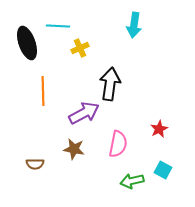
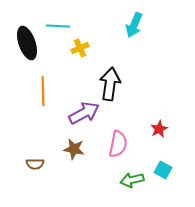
cyan arrow: rotated 15 degrees clockwise
green arrow: moved 1 px up
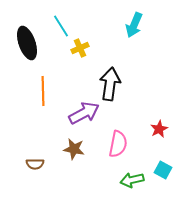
cyan line: moved 3 px right; rotated 55 degrees clockwise
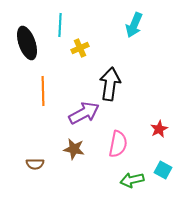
cyan line: moved 1 px left, 1 px up; rotated 35 degrees clockwise
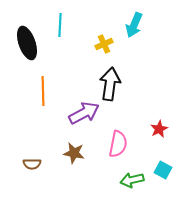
yellow cross: moved 24 px right, 4 px up
brown star: moved 4 px down
brown semicircle: moved 3 px left
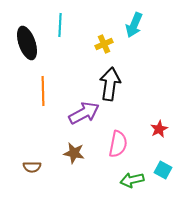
brown semicircle: moved 3 px down
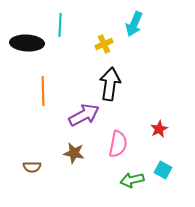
cyan arrow: moved 1 px up
black ellipse: rotated 68 degrees counterclockwise
purple arrow: moved 2 px down
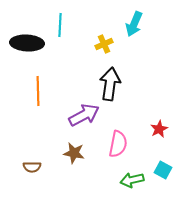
orange line: moved 5 px left
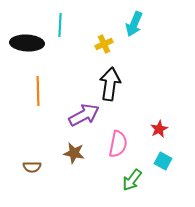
cyan square: moved 9 px up
green arrow: rotated 40 degrees counterclockwise
